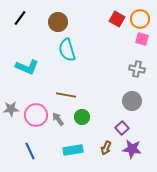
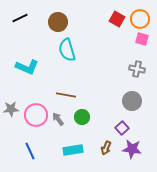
black line: rotated 28 degrees clockwise
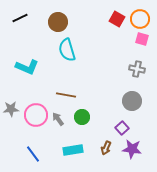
blue line: moved 3 px right, 3 px down; rotated 12 degrees counterclockwise
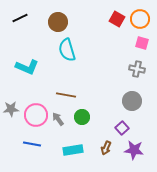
pink square: moved 4 px down
purple star: moved 2 px right, 1 px down
blue line: moved 1 px left, 10 px up; rotated 42 degrees counterclockwise
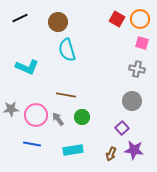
brown arrow: moved 5 px right, 6 px down
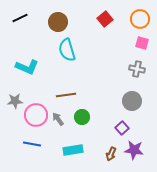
red square: moved 12 px left; rotated 21 degrees clockwise
brown line: rotated 18 degrees counterclockwise
gray star: moved 4 px right, 8 px up
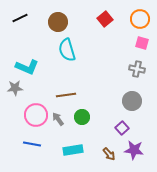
gray star: moved 13 px up
brown arrow: moved 2 px left; rotated 64 degrees counterclockwise
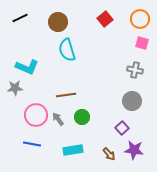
gray cross: moved 2 px left, 1 px down
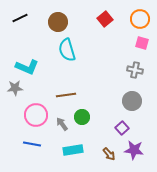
gray arrow: moved 4 px right, 5 px down
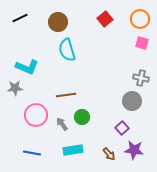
gray cross: moved 6 px right, 8 px down
blue line: moved 9 px down
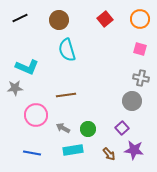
brown circle: moved 1 px right, 2 px up
pink square: moved 2 px left, 6 px down
green circle: moved 6 px right, 12 px down
gray arrow: moved 1 px right, 4 px down; rotated 24 degrees counterclockwise
